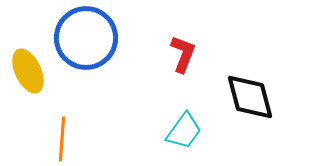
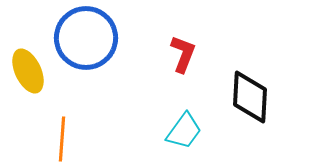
black diamond: rotated 18 degrees clockwise
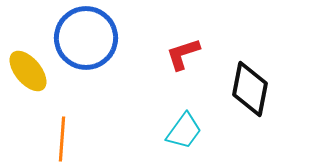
red L-shape: rotated 129 degrees counterclockwise
yellow ellipse: rotated 15 degrees counterclockwise
black diamond: moved 8 px up; rotated 8 degrees clockwise
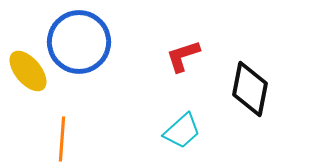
blue circle: moved 7 px left, 4 px down
red L-shape: moved 2 px down
cyan trapezoid: moved 2 px left; rotated 12 degrees clockwise
